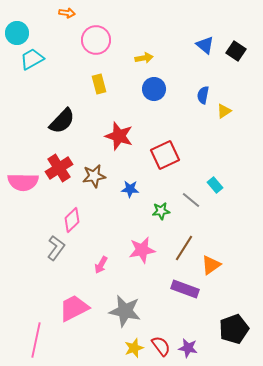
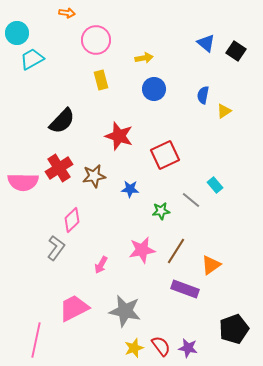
blue triangle: moved 1 px right, 2 px up
yellow rectangle: moved 2 px right, 4 px up
brown line: moved 8 px left, 3 px down
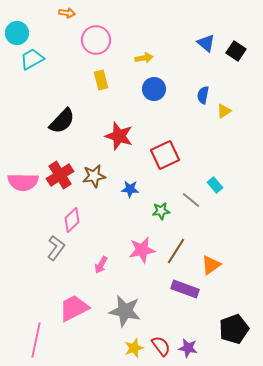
red cross: moved 1 px right, 7 px down
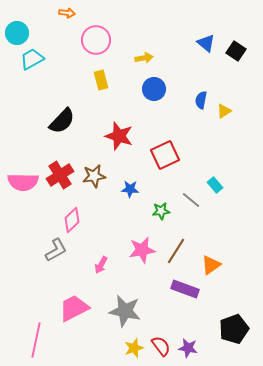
blue semicircle: moved 2 px left, 5 px down
gray L-shape: moved 2 px down; rotated 25 degrees clockwise
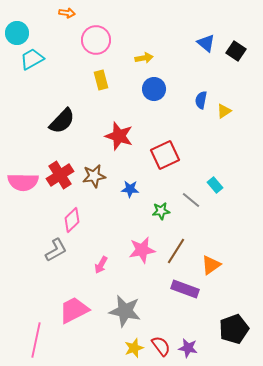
pink trapezoid: moved 2 px down
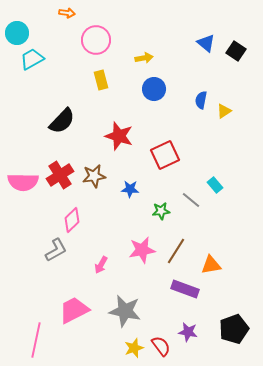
orange triangle: rotated 25 degrees clockwise
purple star: moved 16 px up
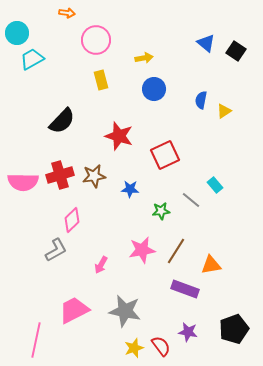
red cross: rotated 16 degrees clockwise
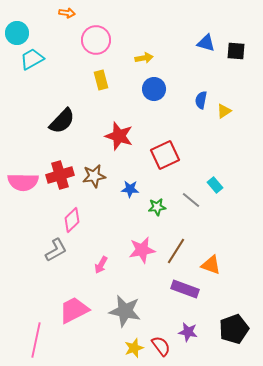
blue triangle: rotated 24 degrees counterclockwise
black square: rotated 30 degrees counterclockwise
green star: moved 4 px left, 4 px up
orange triangle: rotated 30 degrees clockwise
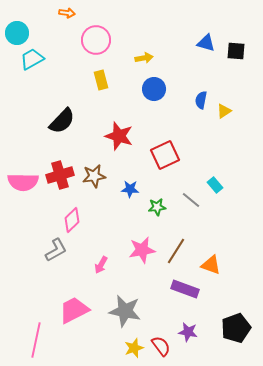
black pentagon: moved 2 px right, 1 px up
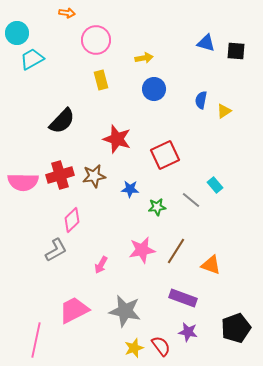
red star: moved 2 px left, 3 px down
purple rectangle: moved 2 px left, 9 px down
